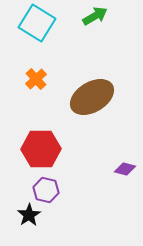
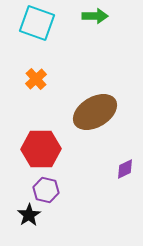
green arrow: rotated 30 degrees clockwise
cyan square: rotated 12 degrees counterclockwise
brown ellipse: moved 3 px right, 15 px down
purple diamond: rotated 40 degrees counterclockwise
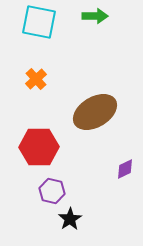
cyan square: moved 2 px right, 1 px up; rotated 9 degrees counterclockwise
red hexagon: moved 2 px left, 2 px up
purple hexagon: moved 6 px right, 1 px down
black star: moved 41 px right, 4 px down
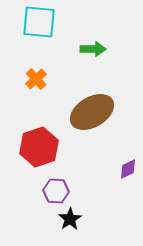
green arrow: moved 2 px left, 33 px down
cyan square: rotated 6 degrees counterclockwise
brown ellipse: moved 3 px left
red hexagon: rotated 18 degrees counterclockwise
purple diamond: moved 3 px right
purple hexagon: moved 4 px right; rotated 10 degrees counterclockwise
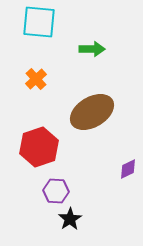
green arrow: moved 1 px left
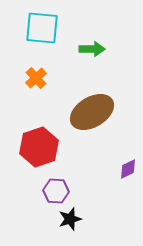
cyan square: moved 3 px right, 6 px down
orange cross: moved 1 px up
black star: rotated 15 degrees clockwise
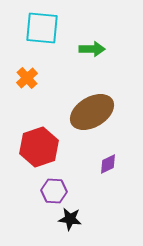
orange cross: moved 9 px left
purple diamond: moved 20 px left, 5 px up
purple hexagon: moved 2 px left
black star: rotated 25 degrees clockwise
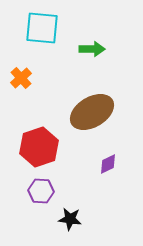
orange cross: moved 6 px left
purple hexagon: moved 13 px left
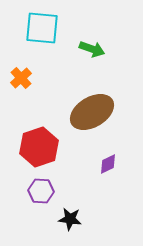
green arrow: rotated 20 degrees clockwise
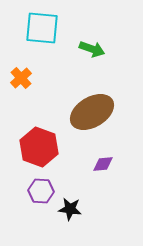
red hexagon: rotated 21 degrees counterclockwise
purple diamond: moved 5 px left; rotated 20 degrees clockwise
black star: moved 10 px up
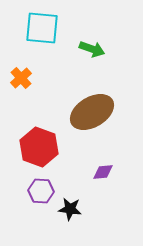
purple diamond: moved 8 px down
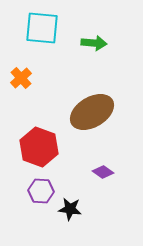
green arrow: moved 2 px right, 6 px up; rotated 15 degrees counterclockwise
purple diamond: rotated 40 degrees clockwise
